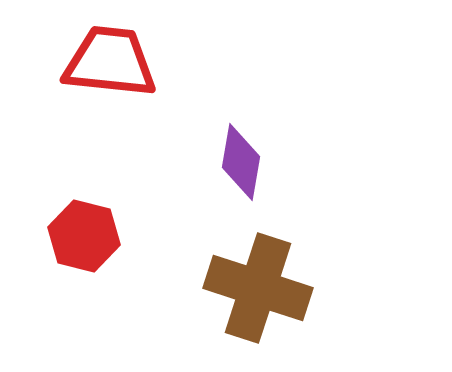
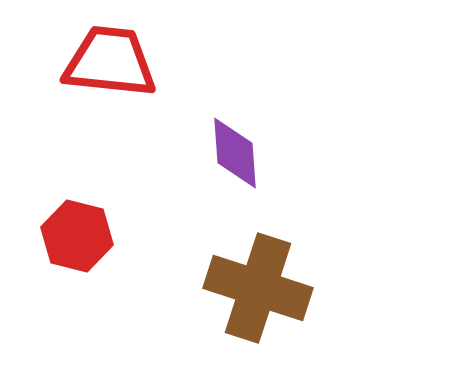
purple diamond: moved 6 px left, 9 px up; rotated 14 degrees counterclockwise
red hexagon: moved 7 px left
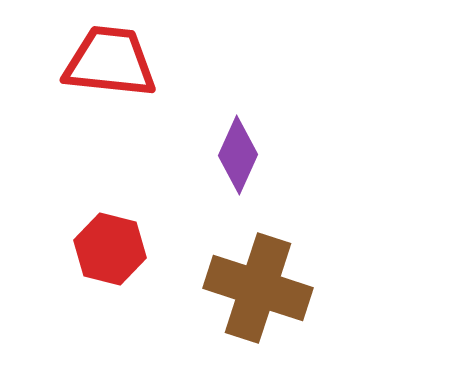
purple diamond: moved 3 px right, 2 px down; rotated 28 degrees clockwise
red hexagon: moved 33 px right, 13 px down
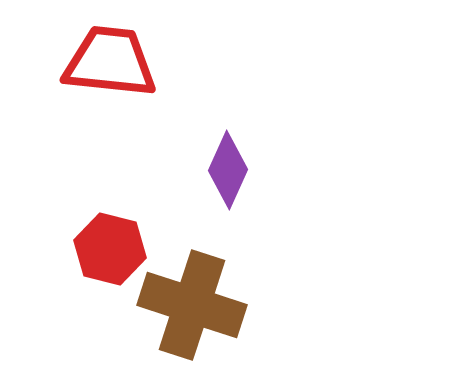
purple diamond: moved 10 px left, 15 px down
brown cross: moved 66 px left, 17 px down
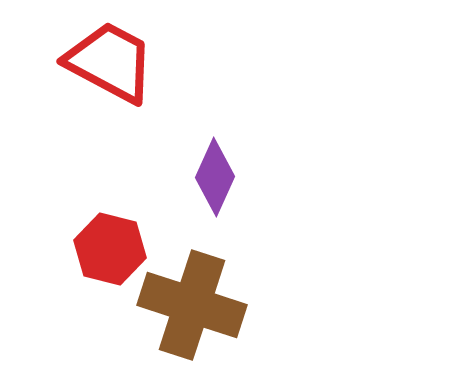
red trapezoid: rotated 22 degrees clockwise
purple diamond: moved 13 px left, 7 px down
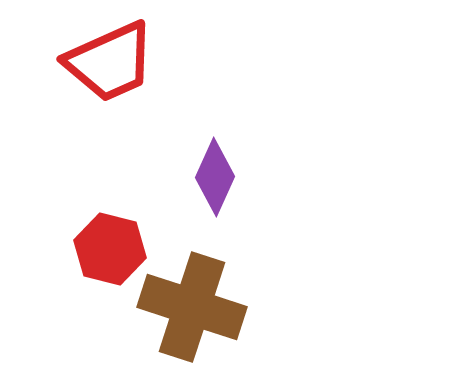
red trapezoid: rotated 128 degrees clockwise
brown cross: moved 2 px down
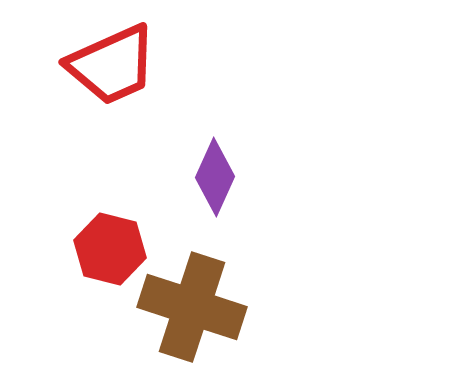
red trapezoid: moved 2 px right, 3 px down
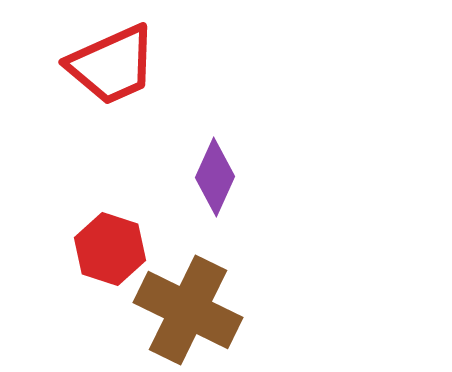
red hexagon: rotated 4 degrees clockwise
brown cross: moved 4 px left, 3 px down; rotated 8 degrees clockwise
